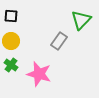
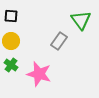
green triangle: rotated 20 degrees counterclockwise
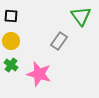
green triangle: moved 4 px up
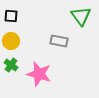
gray rectangle: rotated 66 degrees clockwise
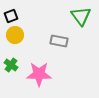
black square: rotated 24 degrees counterclockwise
yellow circle: moved 4 px right, 6 px up
pink star: rotated 15 degrees counterclockwise
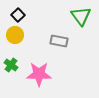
black square: moved 7 px right, 1 px up; rotated 24 degrees counterclockwise
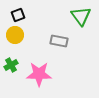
black square: rotated 24 degrees clockwise
green cross: rotated 24 degrees clockwise
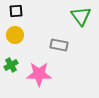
black square: moved 2 px left, 4 px up; rotated 16 degrees clockwise
gray rectangle: moved 4 px down
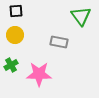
gray rectangle: moved 3 px up
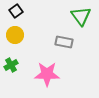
black square: rotated 32 degrees counterclockwise
gray rectangle: moved 5 px right
pink star: moved 8 px right
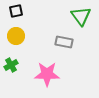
black square: rotated 24 degrees clockwise
yellow circle: moved 1 px right, 1 px down
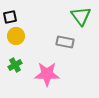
black square: moved 6 px left, 6 px down
gray rectangle: moved 1 px right
green cross: moved 4 px right
